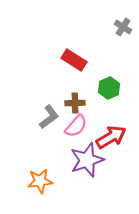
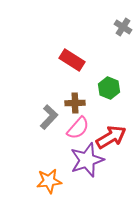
red rectangle: moved 2 px left
green hexagon: rotated 15 degrees counterclockwise
gray L-shape: rotated 10 degrees counterclockwise
pink semicircle: moved 2 px right, 2 px down
orange star: moved 9 px right
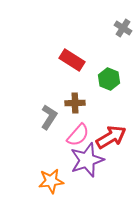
gray cross: moved 1 px down
green hexagon: moved 9 px up
gray L-shape: rotated 10 degrees counterclockwise
pink semicircle: moved 7 px down
orange star: moved 2 px right
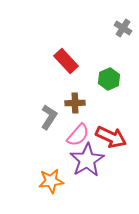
red rectangle: moved 6 px left, 1 px down; rotated 15 degrees clockwise
green hexagon: rotated 15 degrees clockwise
red arrow: rotated 56 degrees clockwise
purple star: rotated 12 degrees counterclockwise
